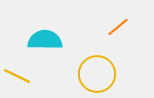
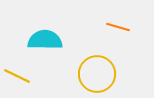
orange line: rotated 55 degrees clockwise
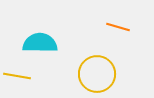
cyan semicircle: moved 5 px left, 3 px down
yellow line: rotated 16 degrees counterclockwise
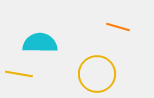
yellow line: moved 2 px right, 2 px up
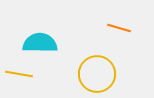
orange line: moved 1 px right, 1 px down
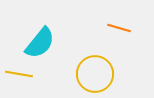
cyan semicircle: rotated 128 degrees clockwise
yellow circle: moved 2 px left
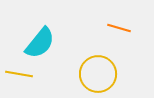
yellow circle: moved 3 px right
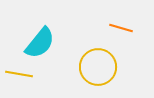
orange line: moved 2 px right
yellow circle: moved 7 px up
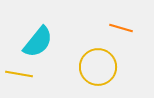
cyan semicircle: moved 2 px left, 1 px up
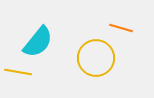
yellow circle: moved 2 px left, 9 px up
yellow line: moved 1 px left, 2 px up
